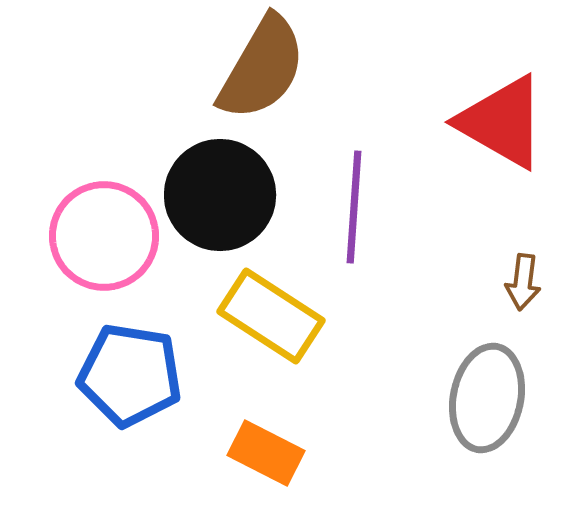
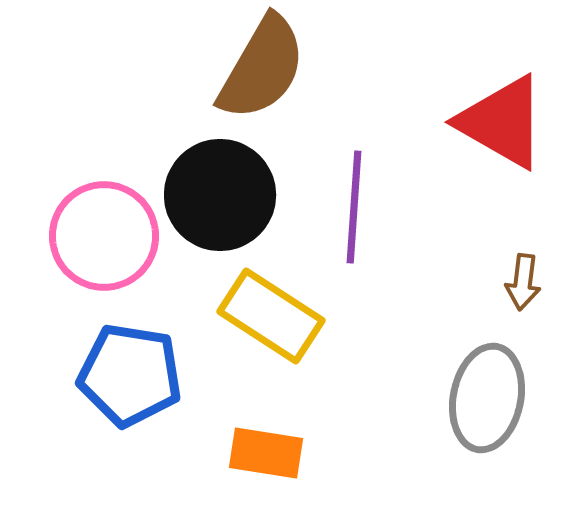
orange rectangle: rotated 18 degrees counterclockwise
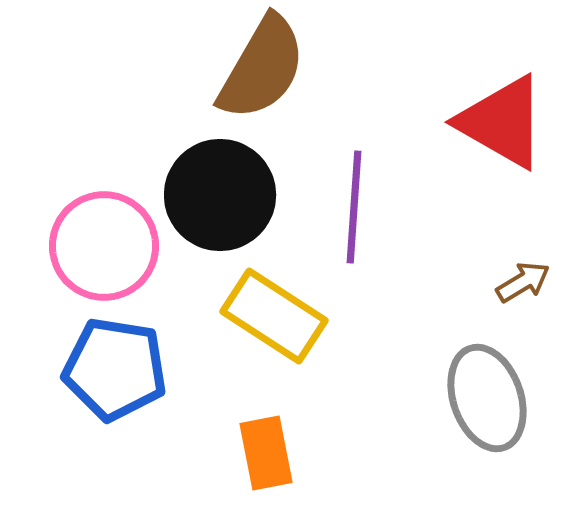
pink circle: moved 10 px down
brown arrow: rotated 128 degrees counterclockwise
yellow rectangle: moved 3 px right
blue pentagon: moved 15 px left, 6 px up
gray ellipse: rotated 30 degrees counterclockwise
orange rectangle: rotated 70 degrees clockwise
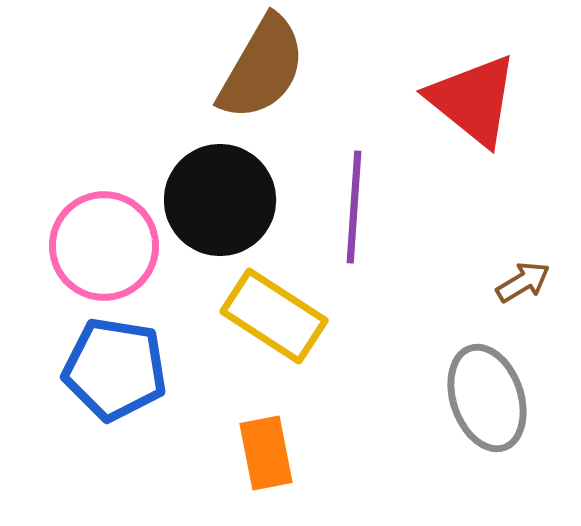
red triangle: moved 29 px left, 22 px up; rotated 9 degrees clockwise
black circle: moved 5 px down
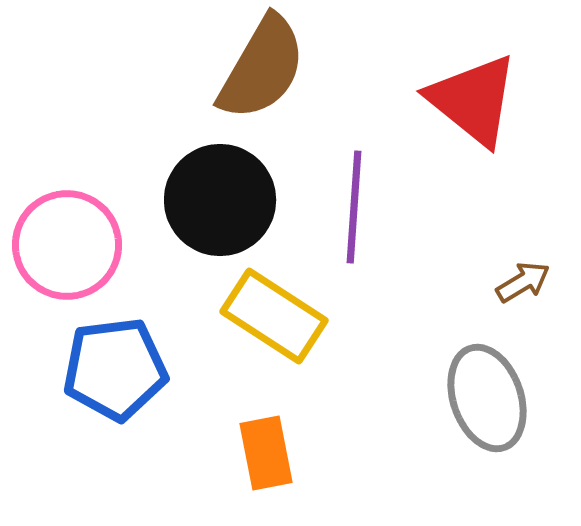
pink circle: moved 37 px left, 1 px up
blue pentagon: rotated 16 degrees counterclockwise
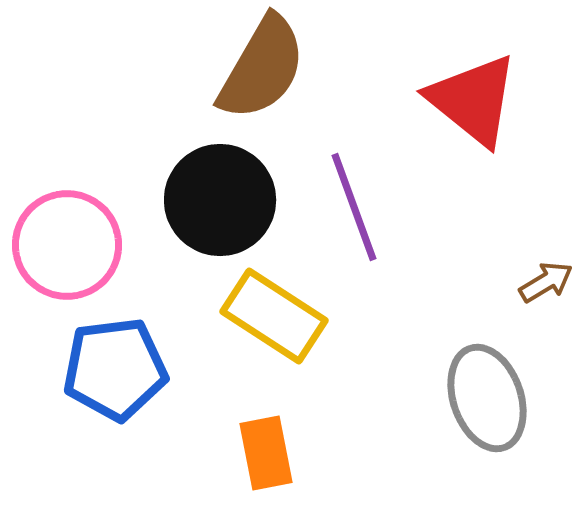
purple line: rotated 24 degrees counterclockwise
brown arrow: moved 23 px right
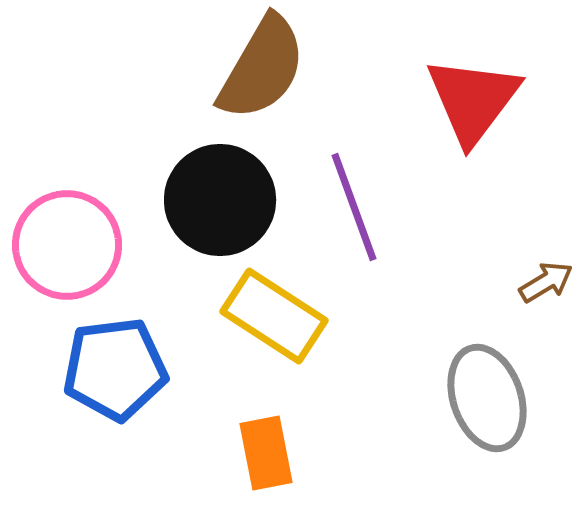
red triangle: rotated 28 degrees clockwise
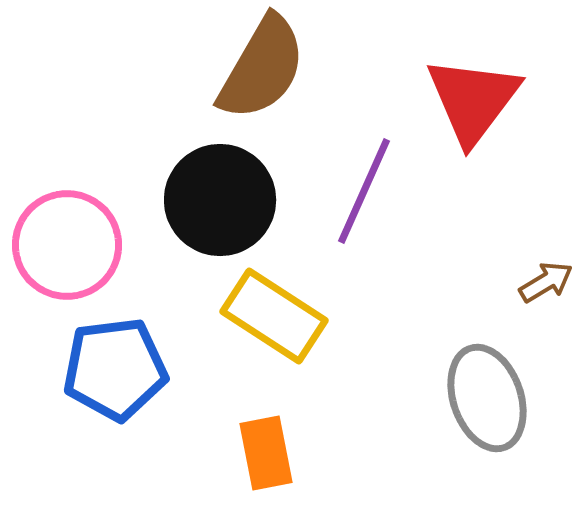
purple line: moved 10 px right, 16 px up; rotated 44 degrees clockwise
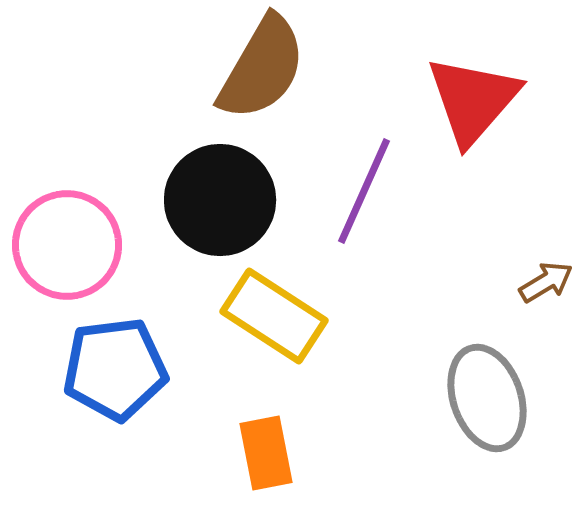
red triangle: rotated 4 degrees clockwise
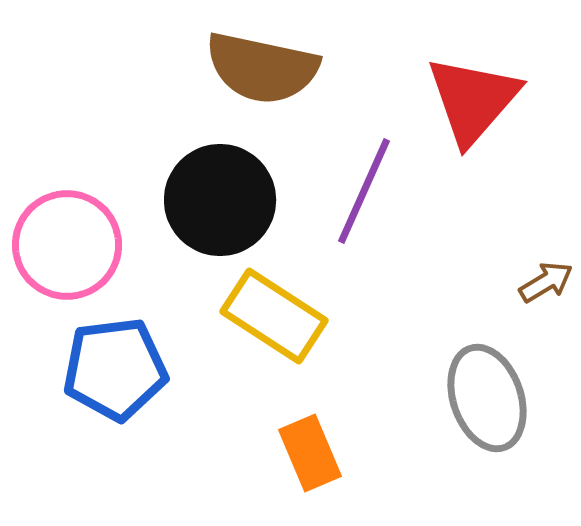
brown semicircle: rotated 72 degrees clockwise
orange rectangle: moved 44 px right; rotated 12 degrees counterclockwise
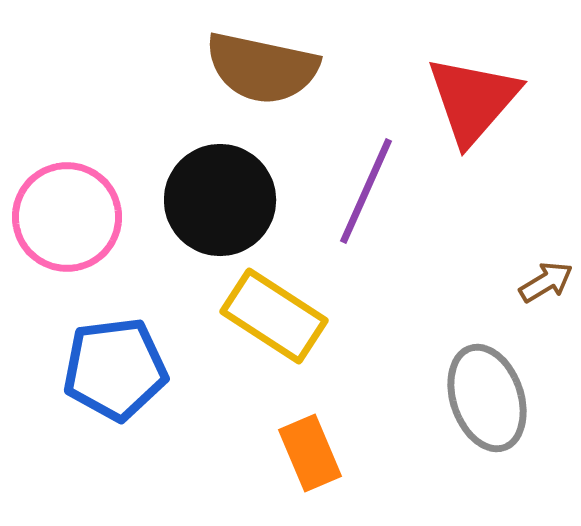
purple line: moved 2 px right
pink circle: moved 28 px up
